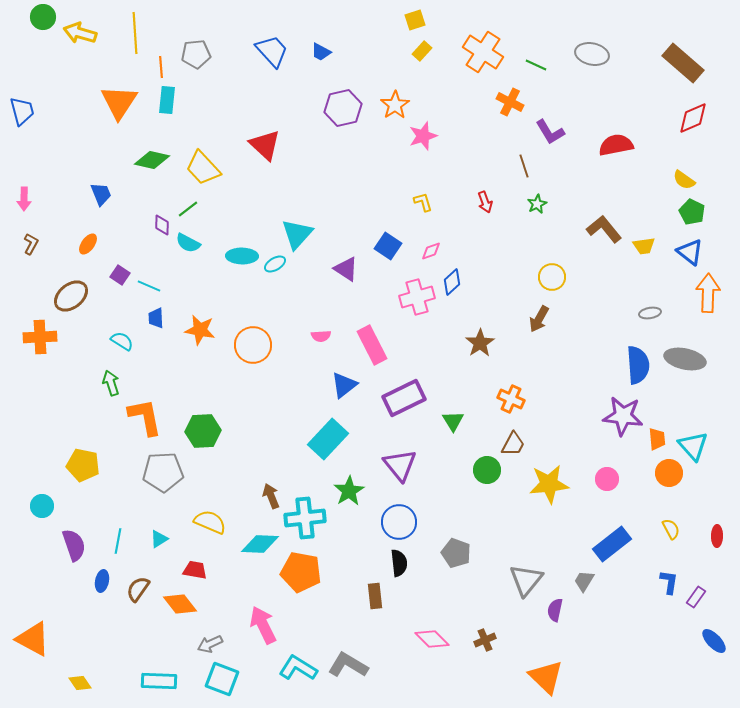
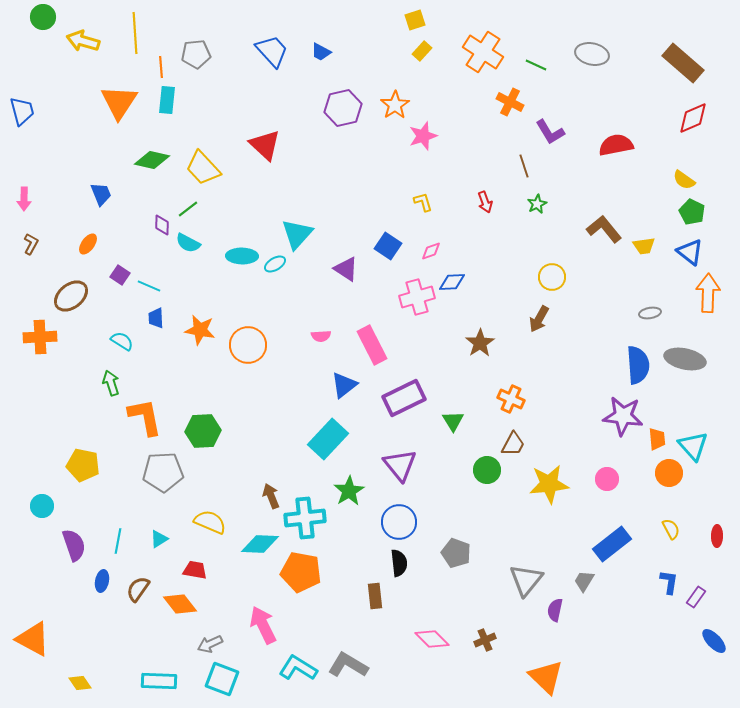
yellow arrow at (80, 33): moved 3 px right, 8 px down
blue diamond at (452, 282): rotated 40 degrees clockwise
orange circle at (253, 345): moved 5 px left
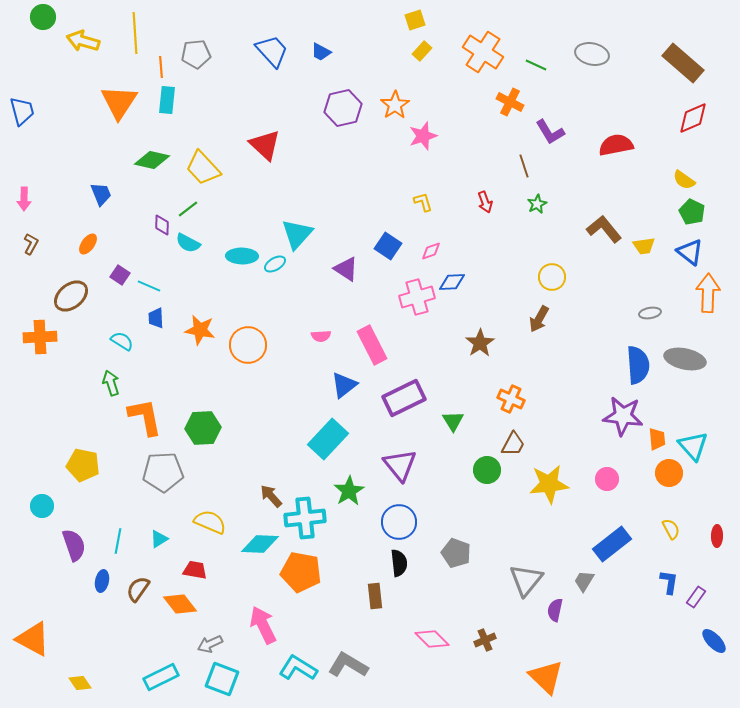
green hexagon at (203, 431): moved 3 px up
brown arrow at (271, 496): rotated 20 degrees counterclockwise
cyan rectangle at (159, 681): moved 2 px right, 4 px up; rotated 28 degrees counterclockwise
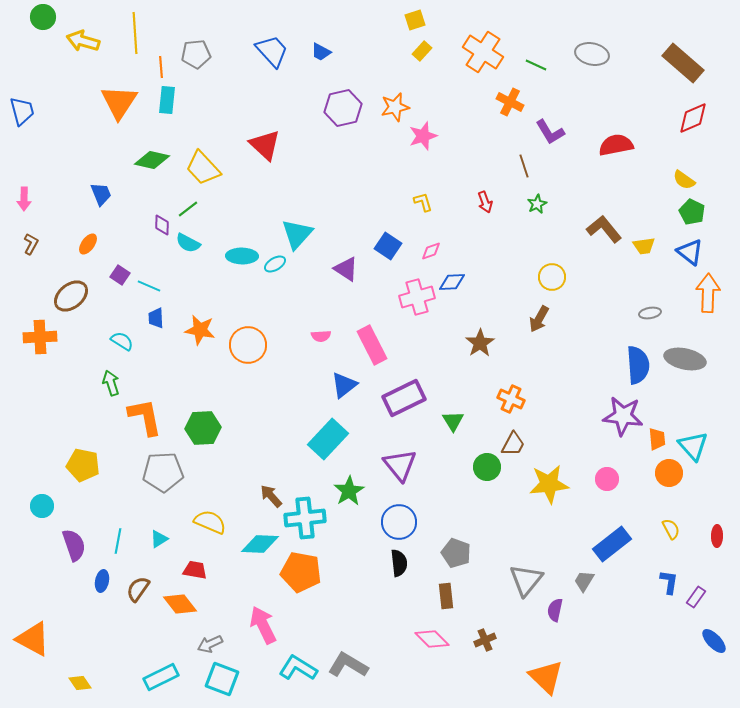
orange star at (395, 105): moved 2 px down; rotated 20 degrees clockwise
green circle at (487, 470): moved 3 px up
brown rectangle at (375, 596): moved 71 px right
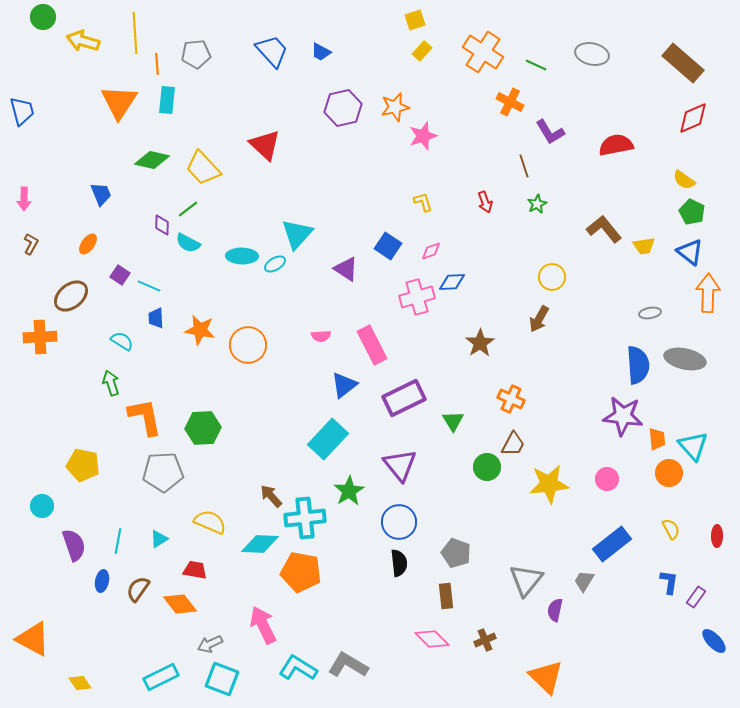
orange line at (161, 67): moved 4 px left, 3 px up
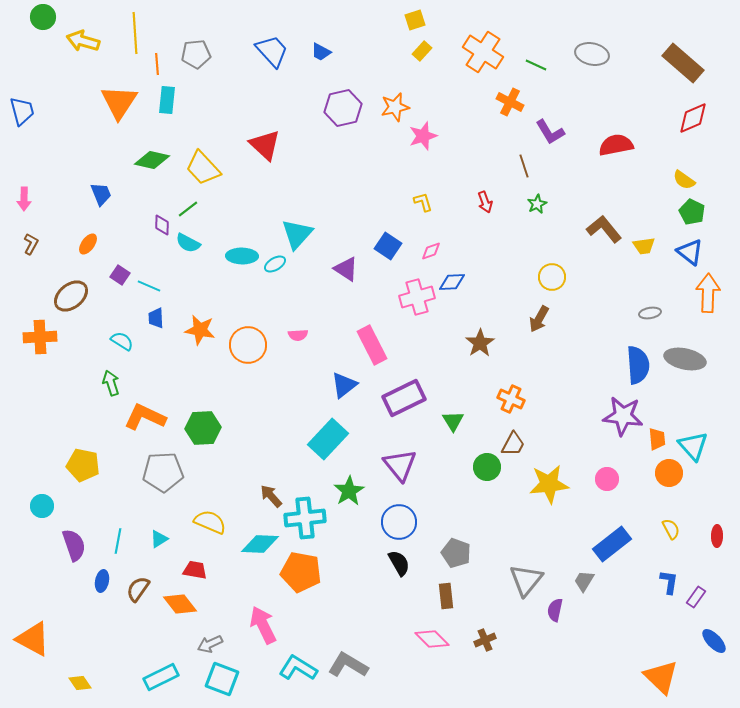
pink semicircle at (321, 336): moved 23 px left, 1 px up
orange L-shape at (145, 417): rotated 54 degrees counterclockwise
black semicircle at (399, 563): rotated 24 degrees counterclockwise
orange triangle at (546, 677): moved 115 px right
